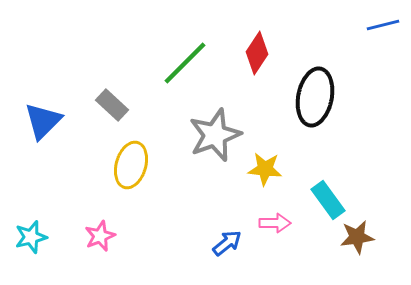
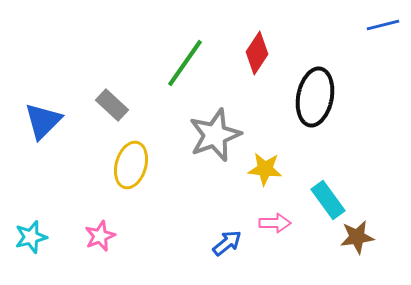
green line: rotated 10 degrees counterclockwise
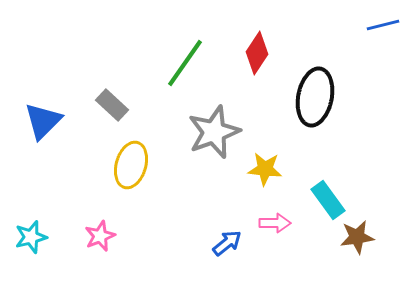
gray star: moved 1 px left, 3 px up
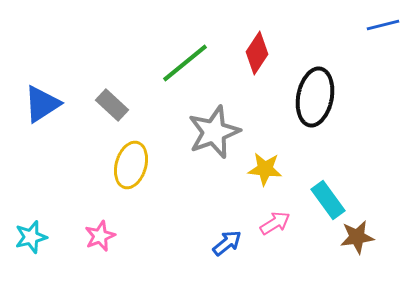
green line: rotated 16 degrees clockwise
blue triangle: moved 1 px left, 17 px up; rotated 12 degrees clockwise
pink arrow: rotated 32 degrees counterclockwise
